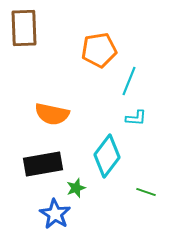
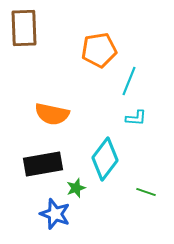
cyan diamond: moved 2 px left, 3 px down
blue star: rotated 12 degrees counterclockwise
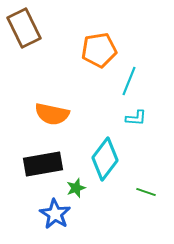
brown rectangle: rotated 24 degrees counterclockwise
blue star: rotated 12 degrees clockwise
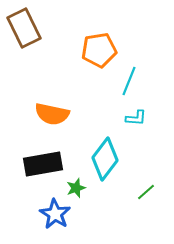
green line: rotated 60 degrees counterclockwise
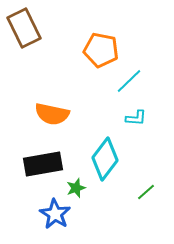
orange pentagon: moved 2 px right; rotated 20 degrees clockwise
cyan line: rotated 24 degrees clockwise
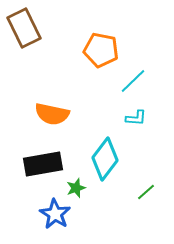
cyan line: moved 4 px right
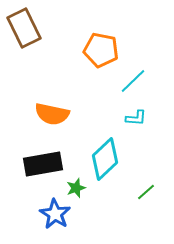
cyan diamond: rotated 9 degrees clockwise
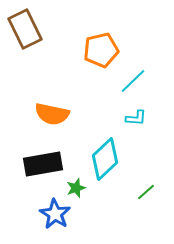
brown rectangle: moved 1 px right, 1 px down
orange pentagon: rotated 24 degrees counterclockwise
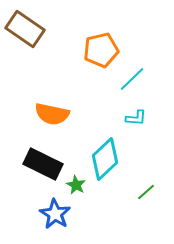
brown rectangle: rotated 30 degrees counterclockwise
cyan line: moved 1 px left, 2 px up
black rectangle: rotated 36 degrees clockwise
green star: moved 3 px up; rotated 24 degrees counterclockwise
